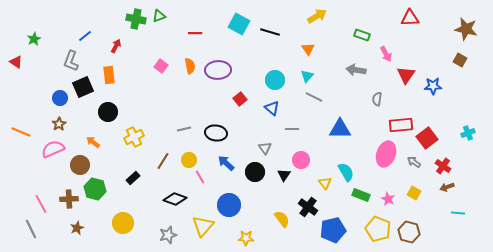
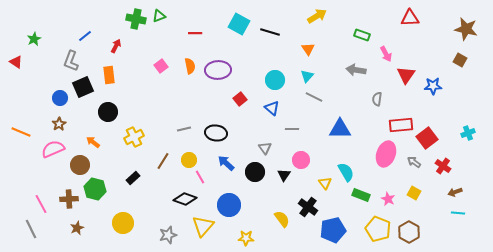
pink square at (161, 66): rotated 16 degrees clockwise
brown arrow at (447, 187): moved 8 px right, 5 px down
black diamond at (175, 199): moved 10 px right
brown hexagon at (409, 232): rotated 15 degrees clockwise
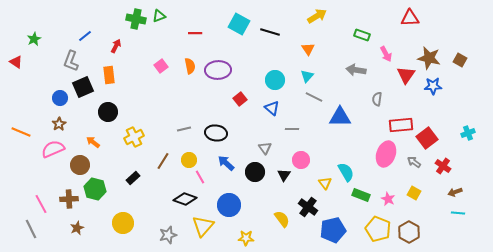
brown star at (466, 29): moved 37 px left, 29 px down
blue triangle at (340, 129): moved 12 px up
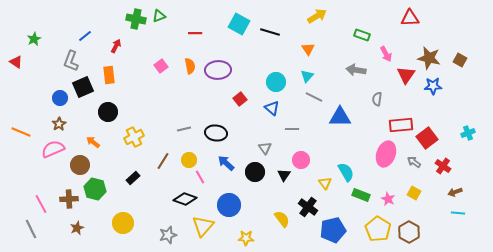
cyan circle at (275, 80): moved 1 px right, 2 px down
yellow pentagon at (378, 229): rotated 10 degrees clockwise
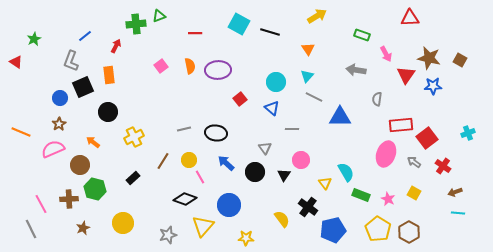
green cross at (136, 19): moved 5 px down; rotated 18 degrees counterclockwise
brown star at (77, 228): moved 6 px right
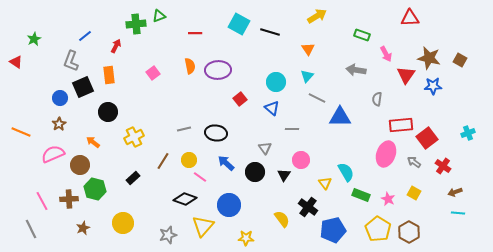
pink square at (161, 66): moved 8 px left, 7 px down
gray line at (314, 97): moved 3 px right, 1 px down
pink semicircle at (53, 149): moved 5 px down
pink line at (200, 177): rotated 24 degrees counterclockwise
pink line at (41, 204): moved 1 px right, 3 px up
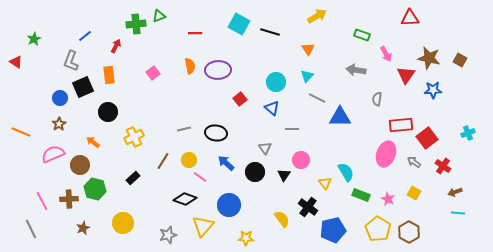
blue star at (433, 86): moved 4 px down
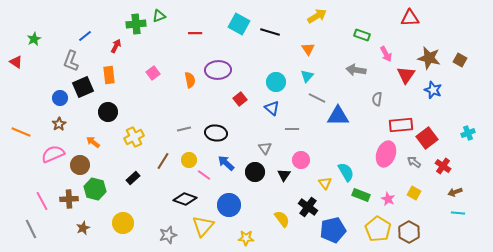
orange semicircle at (190, 66): moved 14 px down
blue star at (433, 90): rotated 24 degrees clockwise
blue triangle at (340, 117): moved 2 px left, 1 px up
pink line at (200, 177): moved 4 px right, 2 px up
